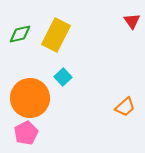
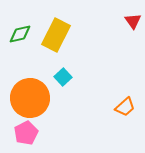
red triangle: moved 1 px right
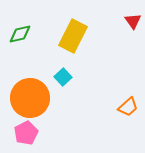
yellow rectangle: moved 17 px right, 1 px down
orange trapezoid: moved 3 px right
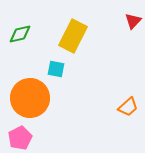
red triangle: rotated 18 degrees clockwise
cyan square: moved 7 px left, 8 px up; rotated 36 degrees counterclockwise
pink pentagon: moved 6 px left, 5 px down
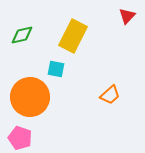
red triangle: moved 6 px left, 5 px up
green diamond: moved 2 px right, 1 px down
orange circle: moved 1 px up
orange trapezoid: moved 18 px left, 12 px up
pink pentagon: rotated 25 degrees counterclockwise
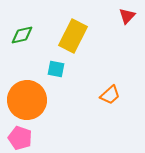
orange circle: moved 3 px left, 3 px down
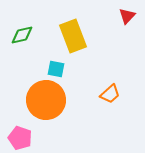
yellow rectangle: rotated 48 degrees counterclockwise
orange trapezoid: moved 1 px up
orange circle: moved 19 px right
